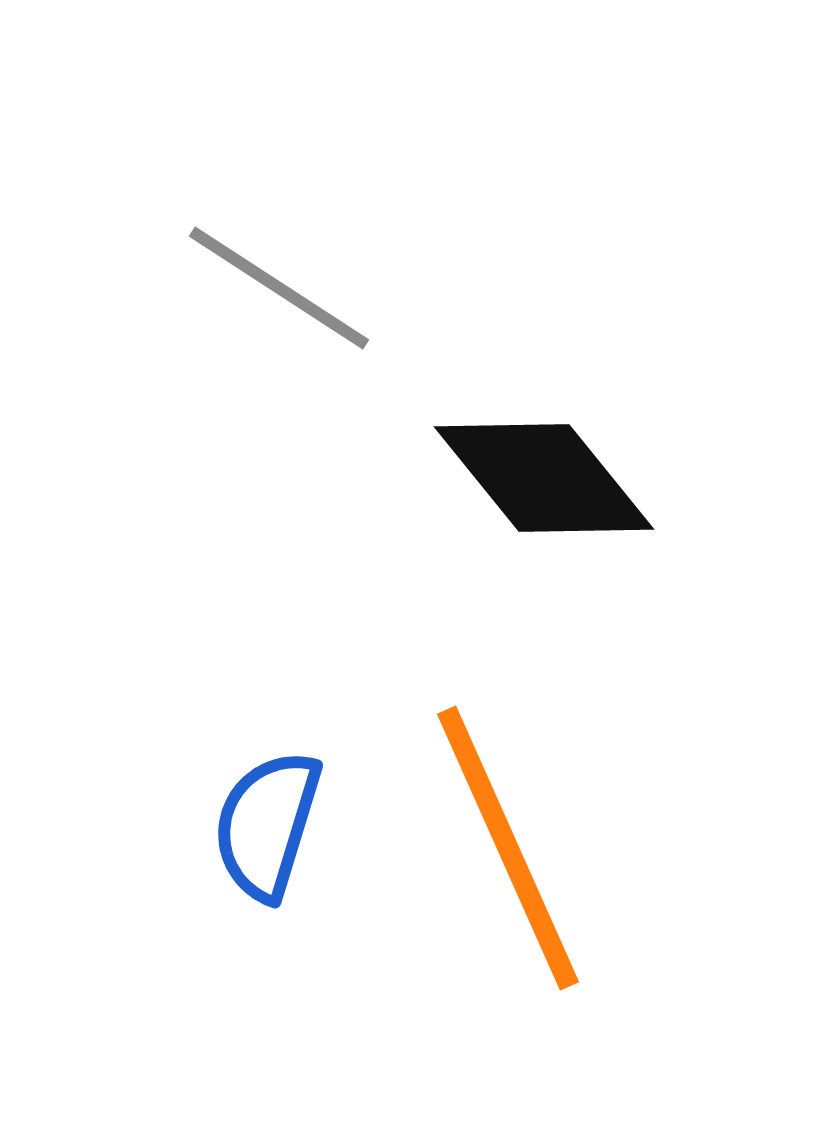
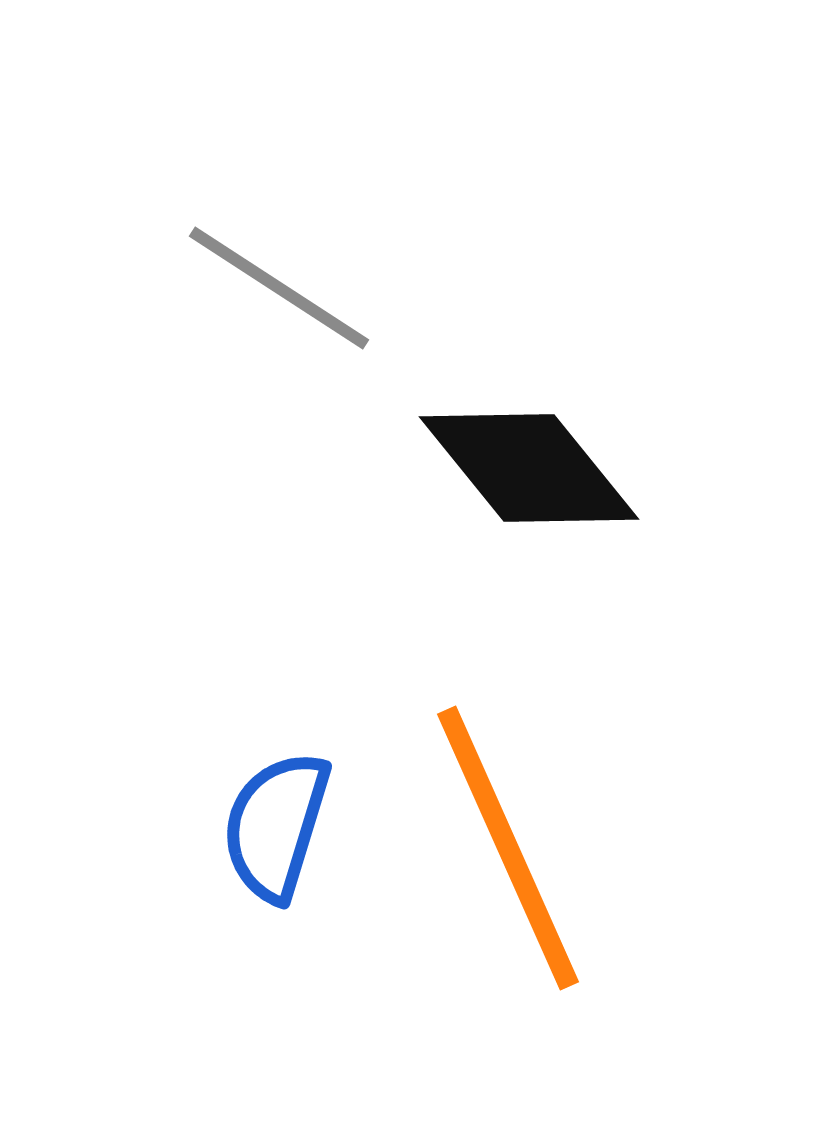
black diamond: moved 15 px left, 10 px up
blue semicircle: moved 9 px right, 1 px down
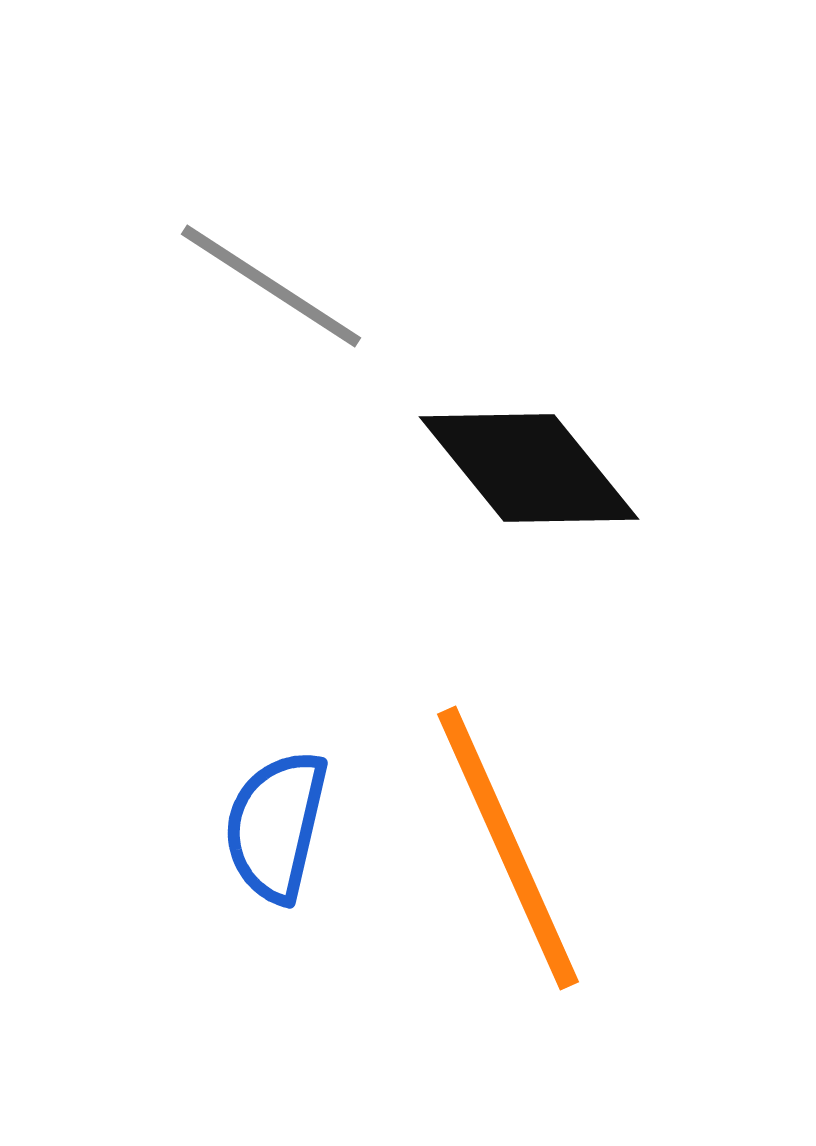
gray line: moved 8 px left, 2 px up
blue semicircle: rotated 4 degrees counterclockwise
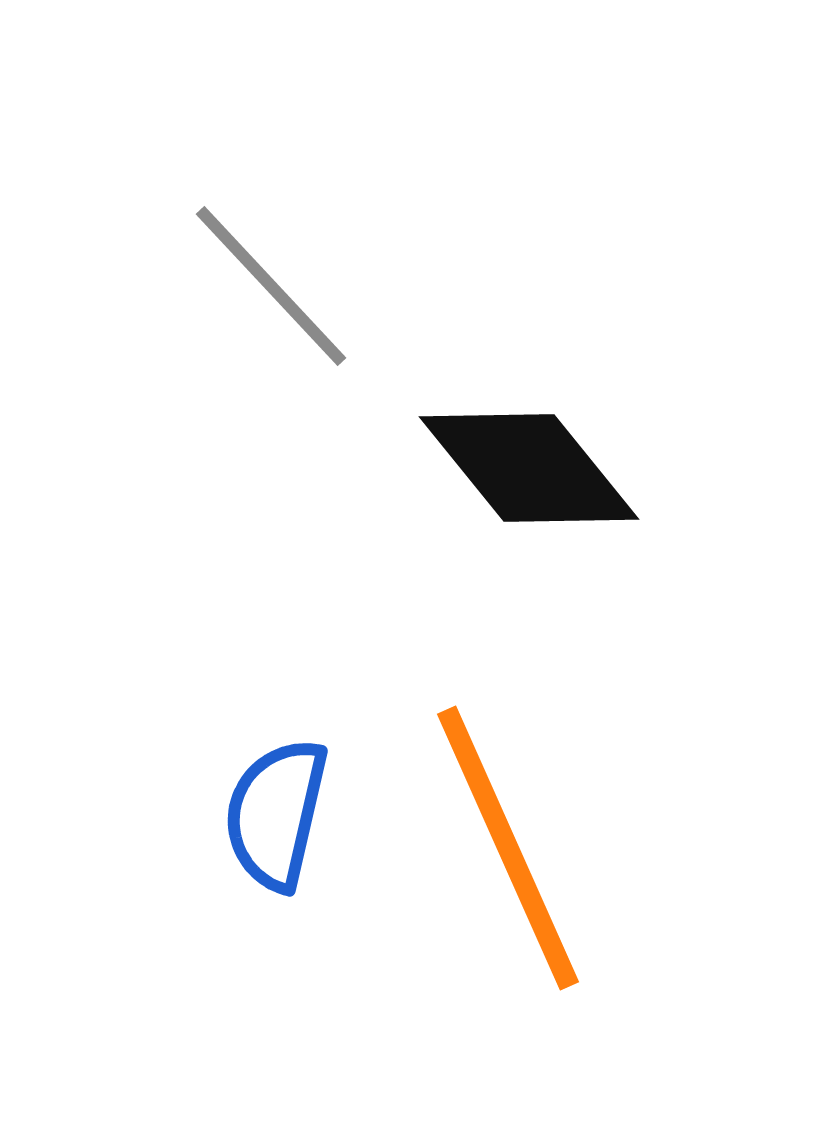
gray line: rotated 14 degrees clockwise
blue semicircle: moved 12 px up
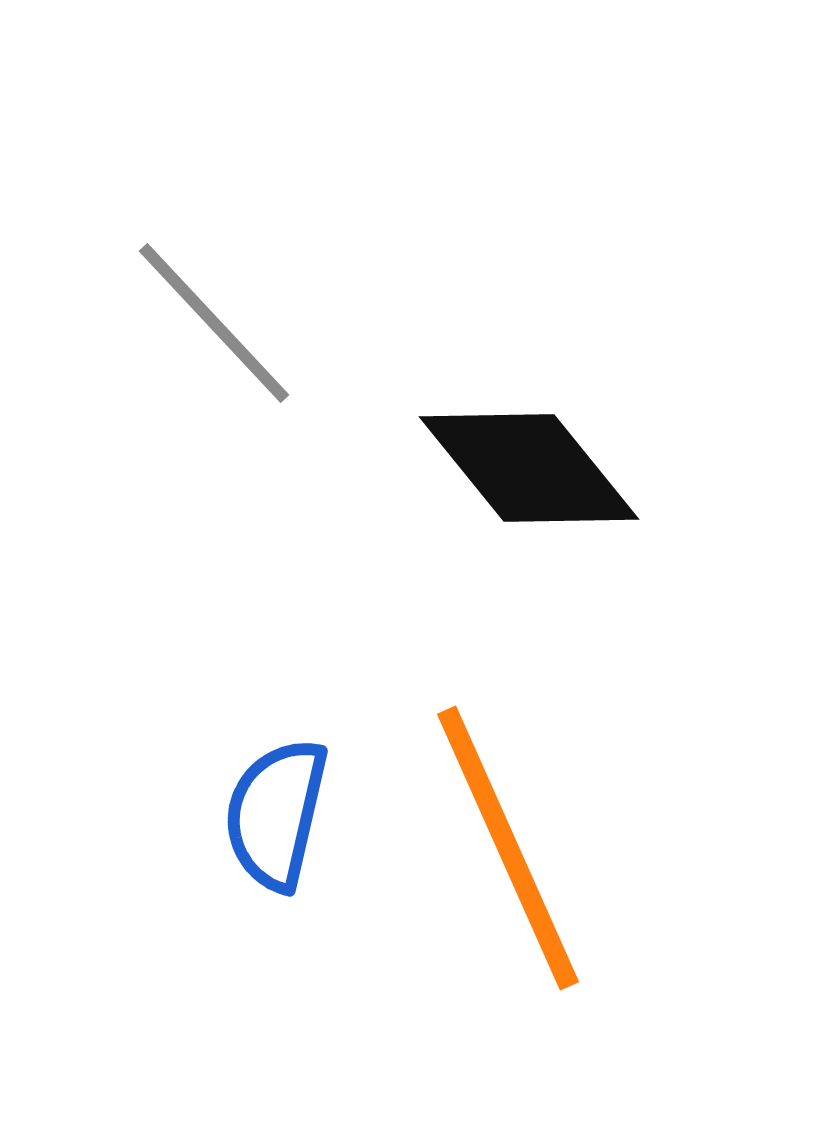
gray line: moved 57 px left, 37 px down
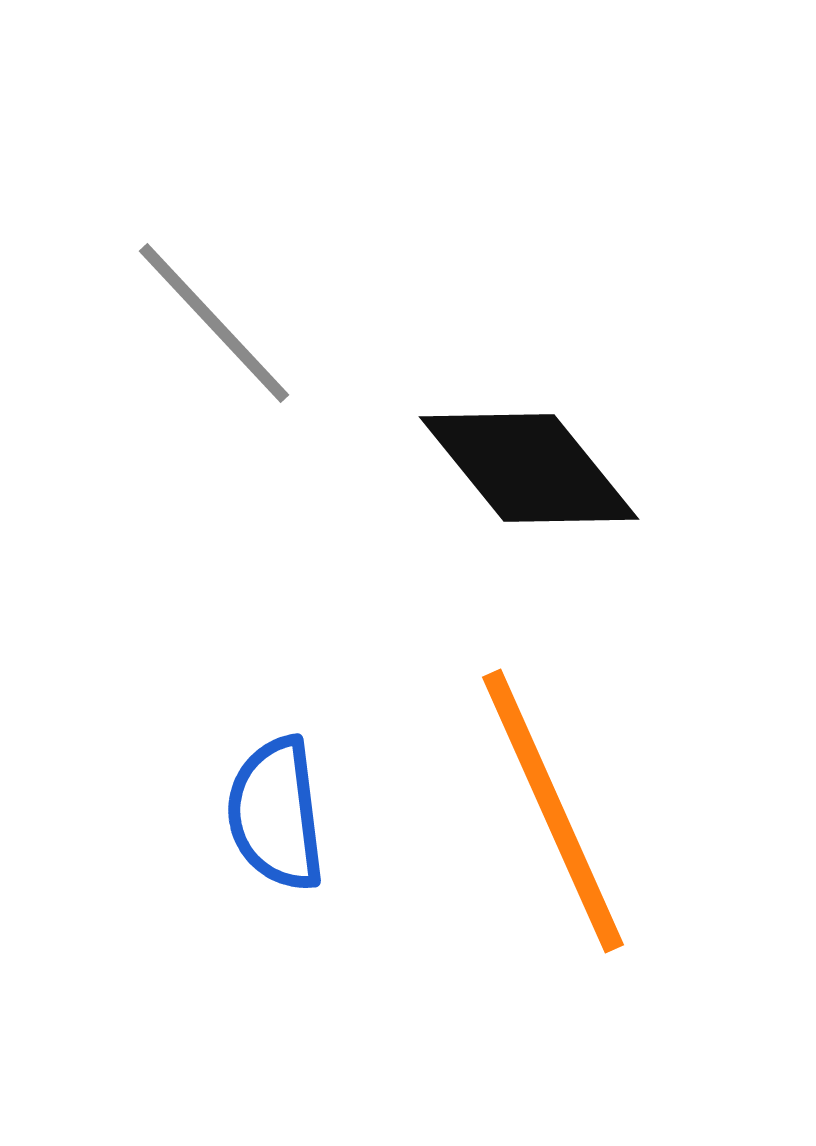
blue semicircle: rotated 20 degrees counterclockwise
orange line: moved 45 px right, 37 px up
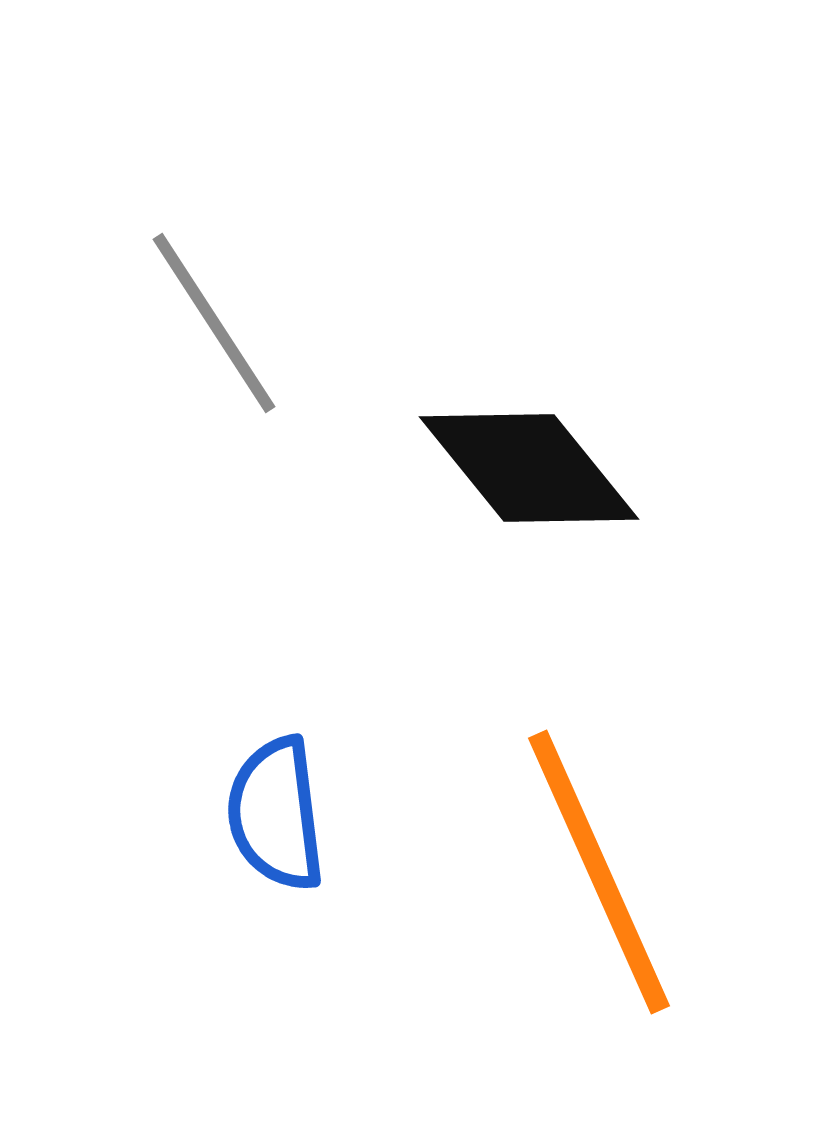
gray line: rotated 10 degrees clockwise
orange line: moved 46 px right, 61 px down
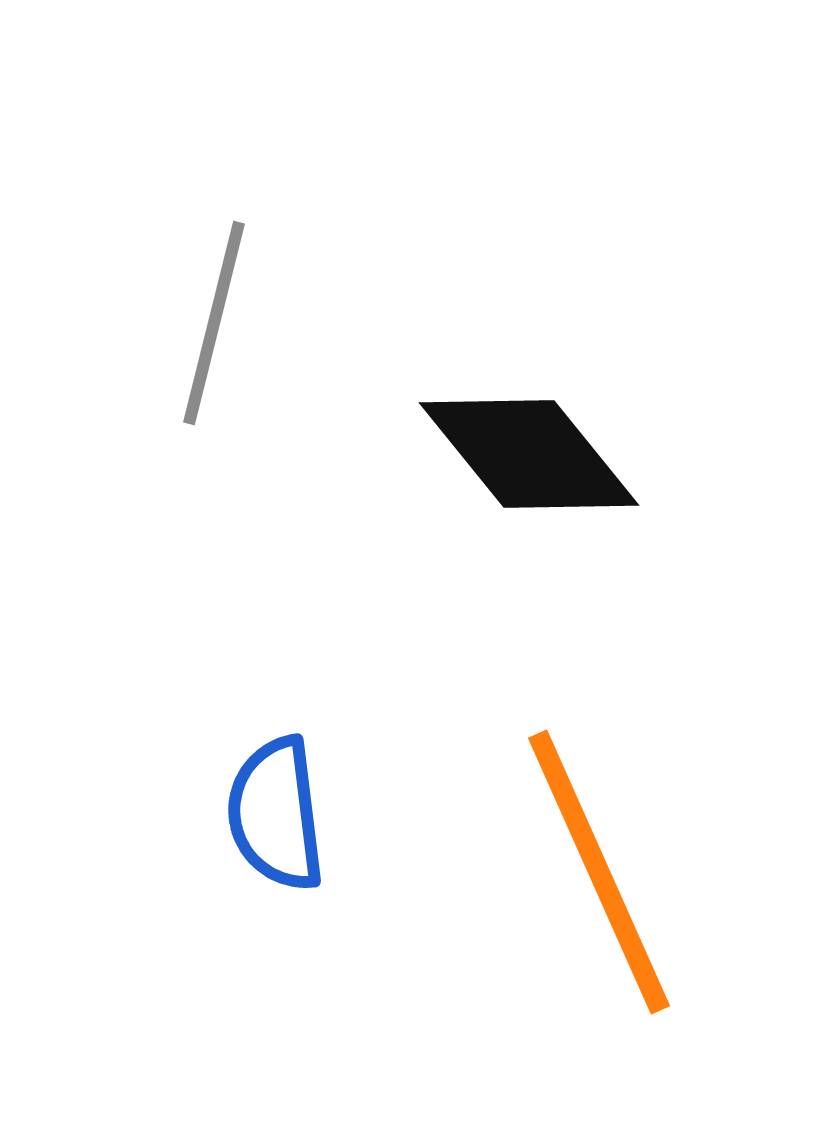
gray line: rotated 47 degrees clockwise
black diamond: moved 14 px up
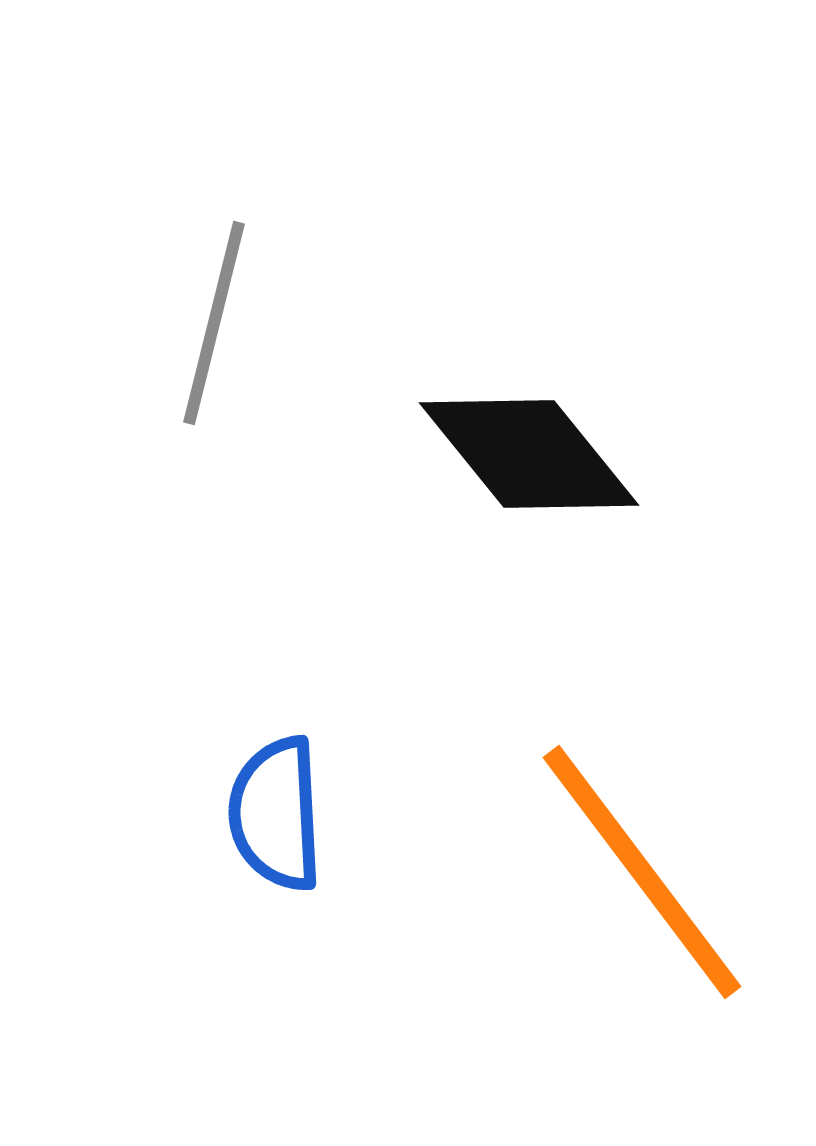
blue semicircle: rotated 4 degrees clockwise
orange line: moved 43 px right; rotated 13 degrees counterclockwise
